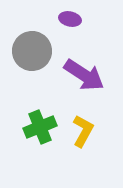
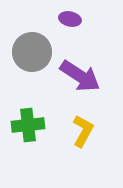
gray circle: moved 1 px down
purple arrow: moved 4 px left, 1 px down
green cross: moved 12 px left, 2 px up; rotated 16 degrees clockwise
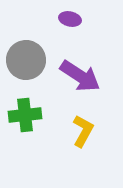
gray circle: moved 6 px left, 8 px down
green cross: moved 3 px left, 10 px up
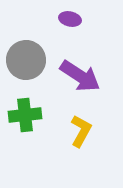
yellow L-shape: moved 2 px left
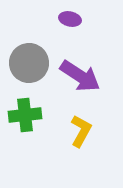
gray circle: moved 3 px right, 3 px down
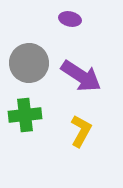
purple arrow: moved 1 px right
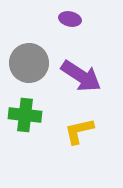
green cross: rotated 12 degrees clockwise
yellow L-shape: moved 2 px left; rotated 132 degrees counterclockwise
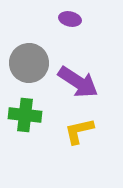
purple arrow: moved 3 px left, 6 px down
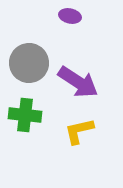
purple ellipse: moved 3 px up
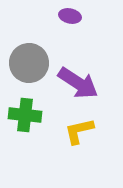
purple arrow: moved 1 px down
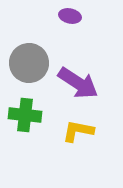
yellow L-shape: moved 1 px left; rotated 24 degrees clockwise
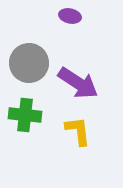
yellow L-shape: rotated 72 degrees clockwise
